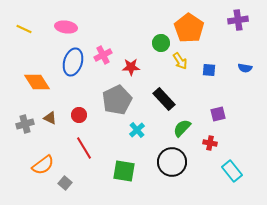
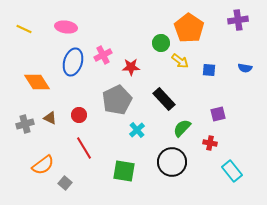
yellow arrow: rotated 18 degrees counterclockwise
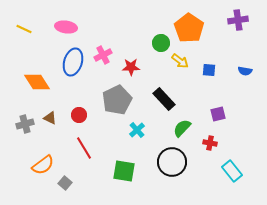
blue semicircle: moved 3 px down
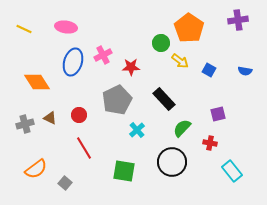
blue square: rotated 24 degrees clockwise
orange semicircle: moved 7 px left, 4 px down
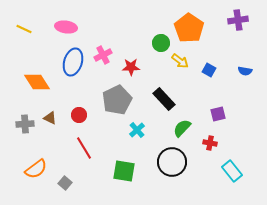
gray cross: rotated 12 degrees clockwise
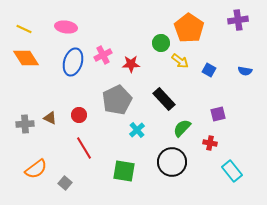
red star: moved 3 px up
orange diamond: moved 11 px left, 24 px up
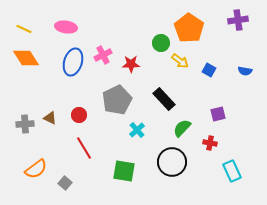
cyan rectangle: rotated 15 degrees clockwise
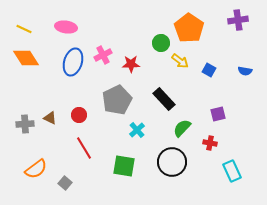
green square: moved 5 px up
